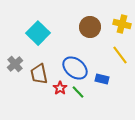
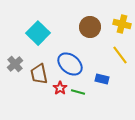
blue ellipse: moved 5 px left, 4 px up
green line: rotated 32 degrees counterclockwise
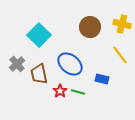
cyan square: moved 1 px right, 2 px down
gray cross: moved 2 px right
red star: moved 3 px down
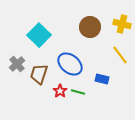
brown trapezoid: rotated 30 degrees clockwise
